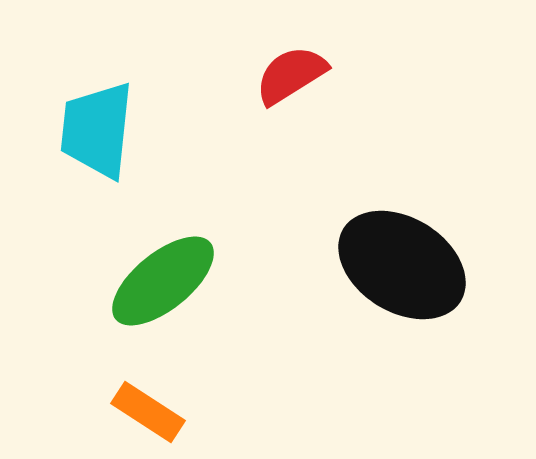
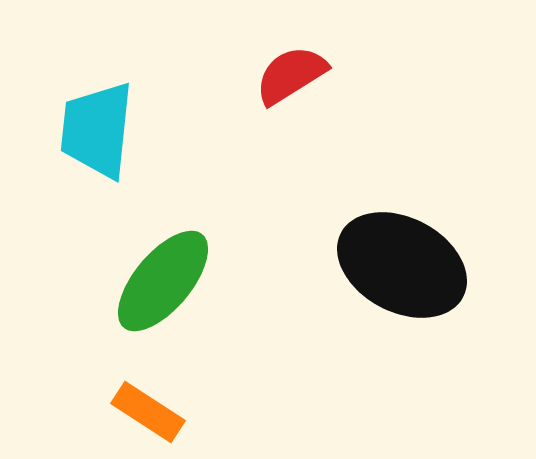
black ellipse: rotated 4 degrees counterclockwise
green ellipse: rotated 11 degrees counterclockwise
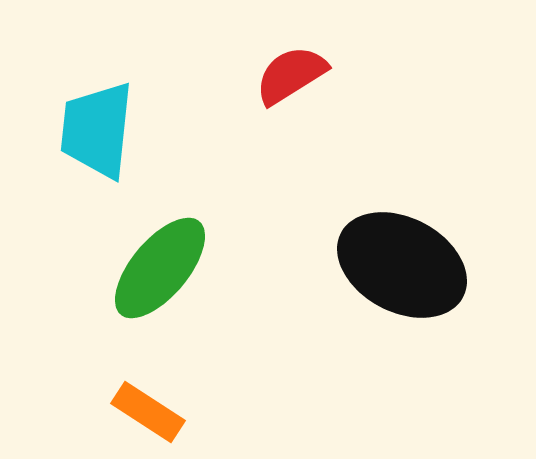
green ellipse: moved 3 px left, 13 px up
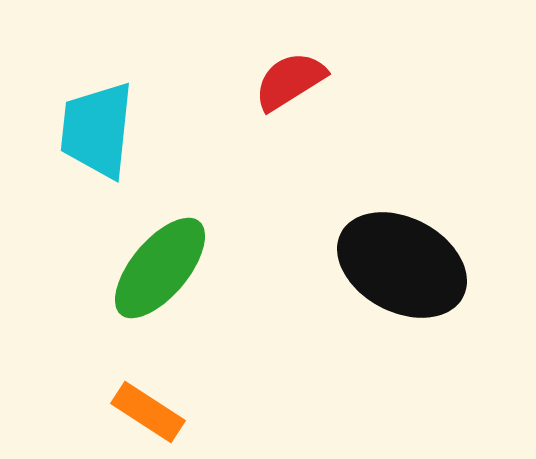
red semicircle: moved 1 px left, 6 px down
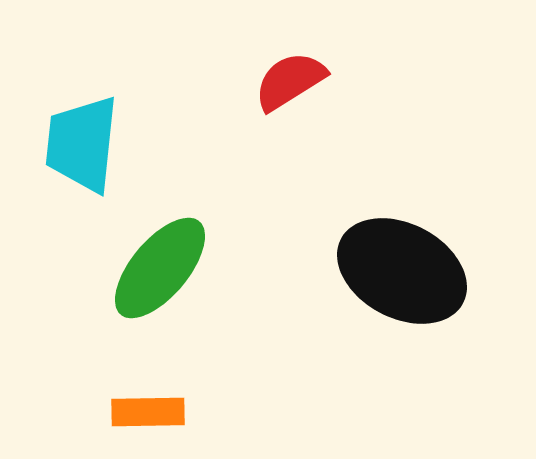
cyan trapezoid: moved 15 px left, 14 px down
black ellipse: moved 6 px down
orange rectangle: rotated 34 degrees counterclockwise
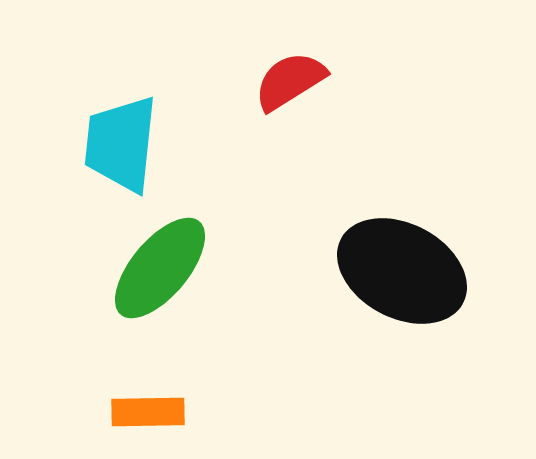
cyan trapezoid: moved 39 px right
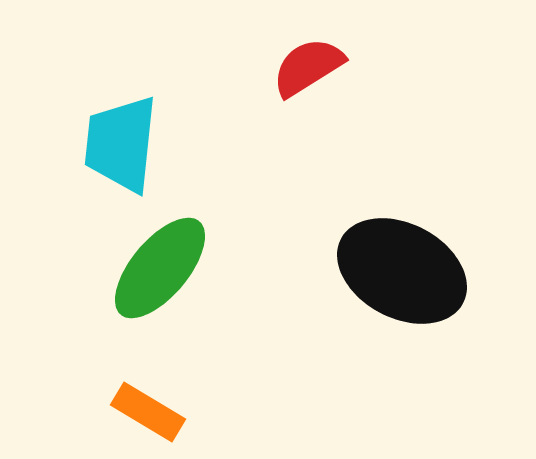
red semicircle: moved 18 px right, 14 px up
orange rectangle: rotated 32 degrees clockwise
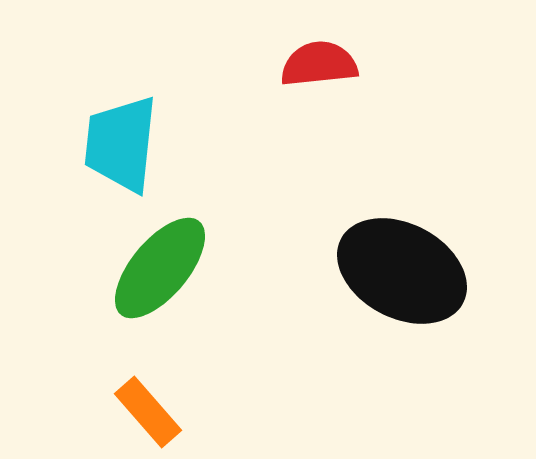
red semicircle: moved 11 px right, 3 px up; rotated 26 degrees clockwise
orange rectangle: rotated 18 degrees clockwise
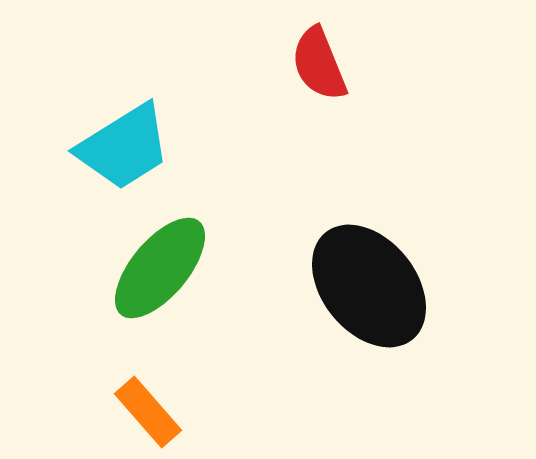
red semicircle: rotated 106 degrees counterclockwise
cyan trapezoid: moved 3 px right, 3 px down; rotated 128 degrees counterclockwise
black ellipse: moved 33 px left, 15 px down; rotated 23 degrees clockwise
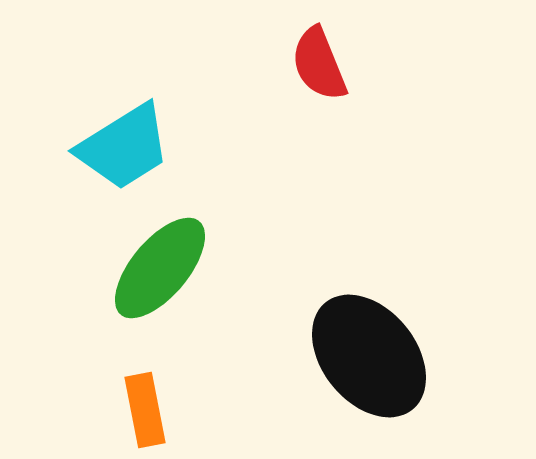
black ellipse: moved 70 px down
orange rectangle: moved 3 px left, 2 px up; rotated 30 degrees clockwise
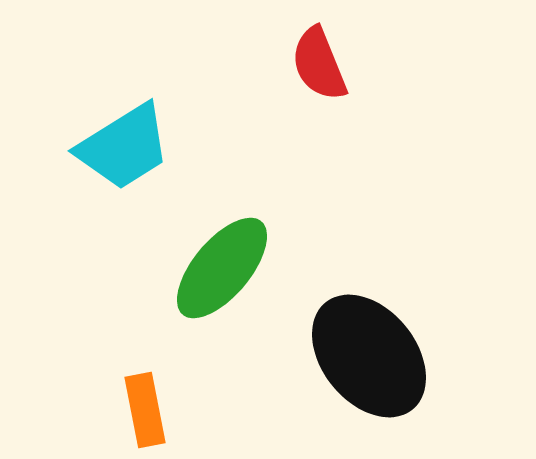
green ellipse: moved 62 px right
